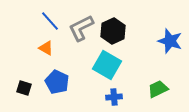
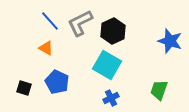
gray L-shape: moved 1 px left, 5 px up
green trapezoid: moved 1 px right, 1 px down; rotated 45 degrees counterclockwise
blue cross: moved 3 px left, 1 px down; rotated 21 degrees counterclockwise
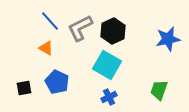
gray L-shape: moved 5 px down
blue star: moved 2 px left, 2 px up; rotated 30 degrees counterclockwise
black square: rotated 28 degrees counterclockwise
blue cross: moved 2 px left, 1 px up
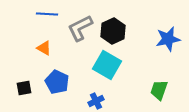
blue line: moved 3 px left, 7 px up; rotated 45 degrees counterclockwise
orange triangle: moved 2 px left
blue cross: moved 13 px left, 4 px down
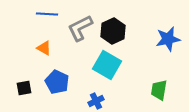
green trapezoid: rotated 10 degrees counterclockwise
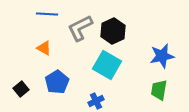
blue star: moved 6 px left, 17 px down
blue pentagon: rotated 15 degrees clockwise
black square: moved 3 px left, 1 px down; rotated 28 degrees counterclockwise
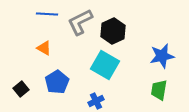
gray L-shape: moved 6 px up
cyan square: moved 2 px left
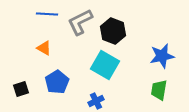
black hexagon: rotated 15 degrees counterclockwise
black square: rotated 21 degrees clockwise
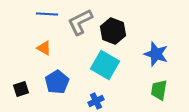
blue star: moved 6 px left, 2 px up; rotated 30 degrees clockwise
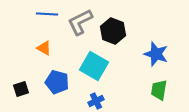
cyan square: moved 11 px left, 1 px down
blue pentagon: rotated 25 degrees counterclockwise
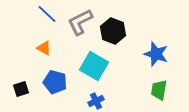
blue line: rotated 40 degrees clockwise
blue pentagon: moved 2 px left
